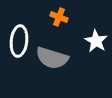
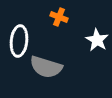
white star: moved 1 px right, 1 px up
gray semicircle: moved 6 px left, 9 px down
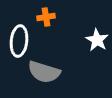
orange cross: moved 13 px left; rotated 30 degrees counterclockwise
gray semicircle: moved 2 px left, 5 px down
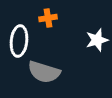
orange cross: moved 2 px right, 1 px down
white star: rotated 25 degrees clockwise
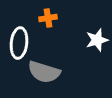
white ellipse: moved 2 px down
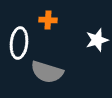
orange cross: moved 2 px down; rotated 12 degrees clockwise
gray semicircle: moved 3 px right
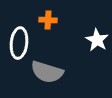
white star: rotated 25 degrees counterclockwise
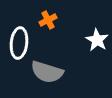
orange cross: rotated 30 degrees counterclockwise
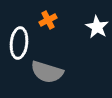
white star: moved 13 px up
